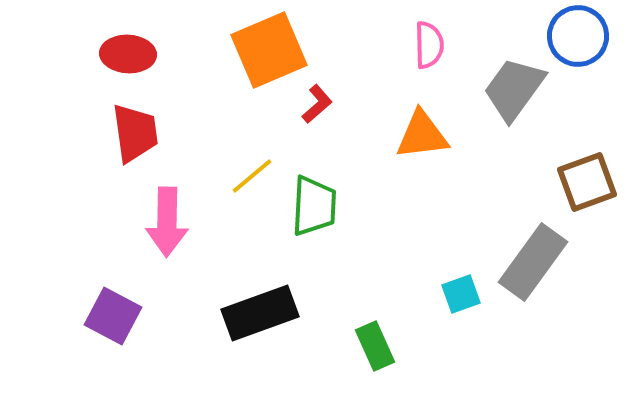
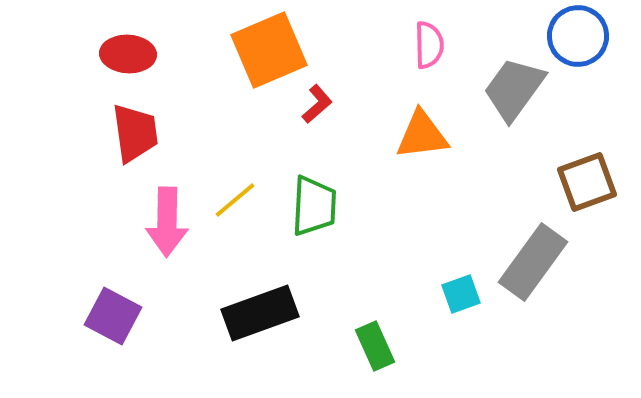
yellow line: moved 17 px left, 24 px down
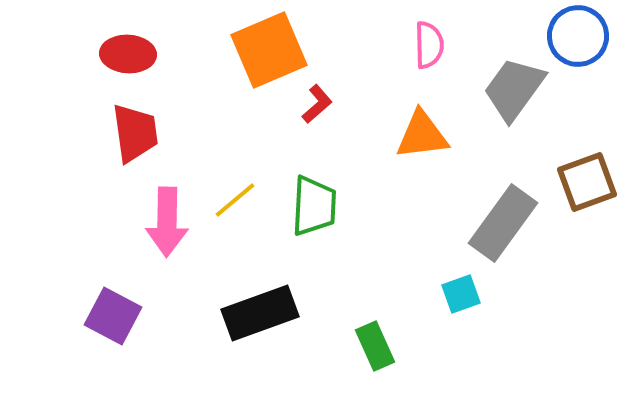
gray rectangle: moved 30 px left, 39 px up
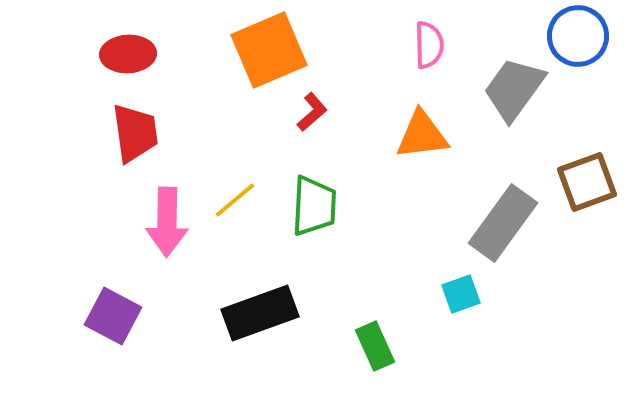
red ellipse: rotated 6 degrees counterclockwise
red L-shape: moved 5 px left, 8 px down
